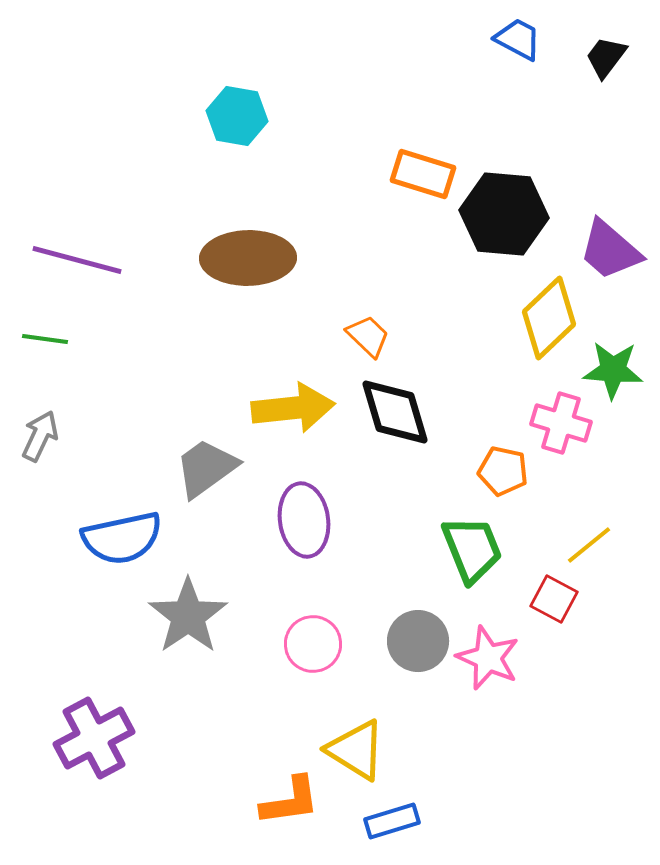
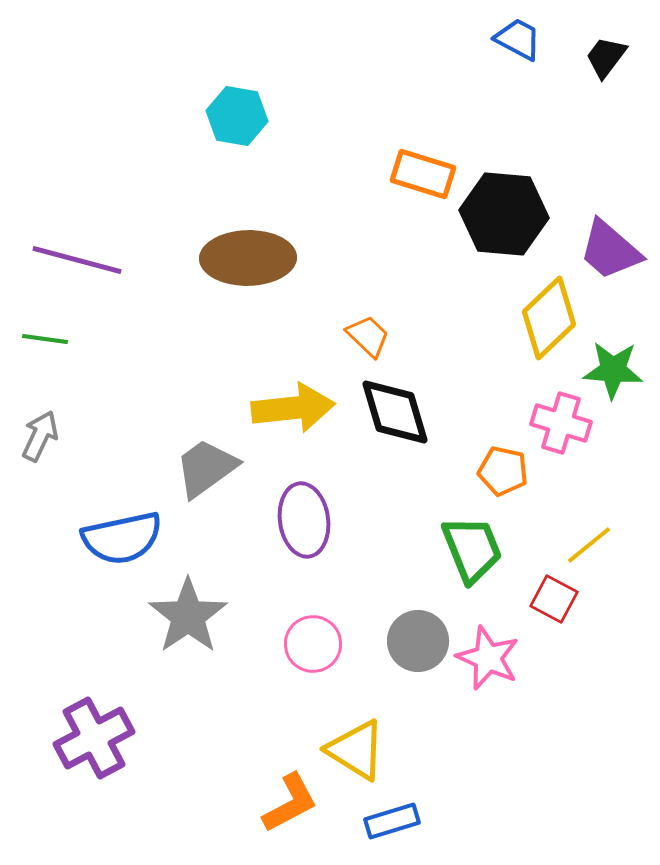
orange L-shape: moved 2 px down; rotated 20 degrees counterclockwise
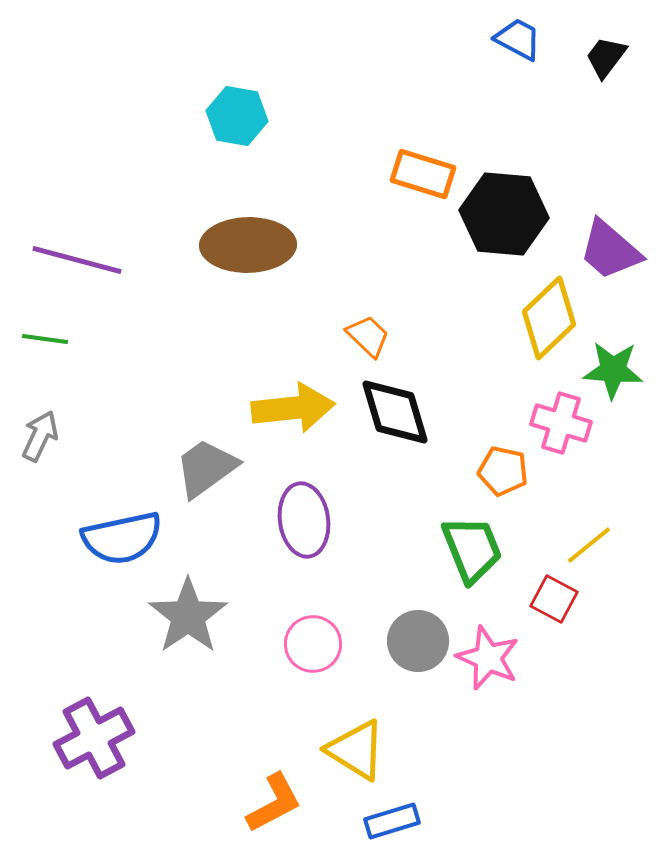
brown ellipse: moved 13 px up
orange L-shape: moved 16 px left
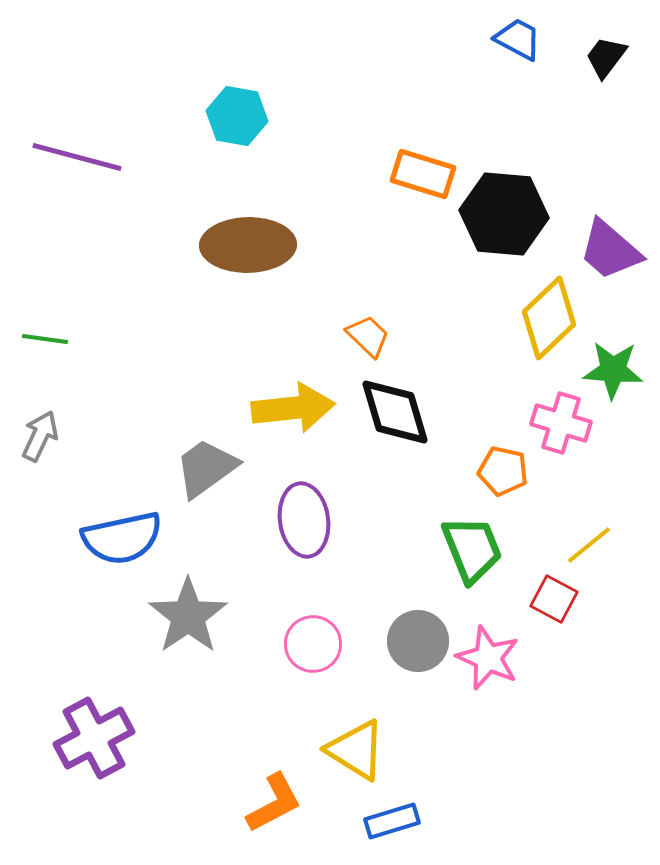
purple line: moved 103 px up
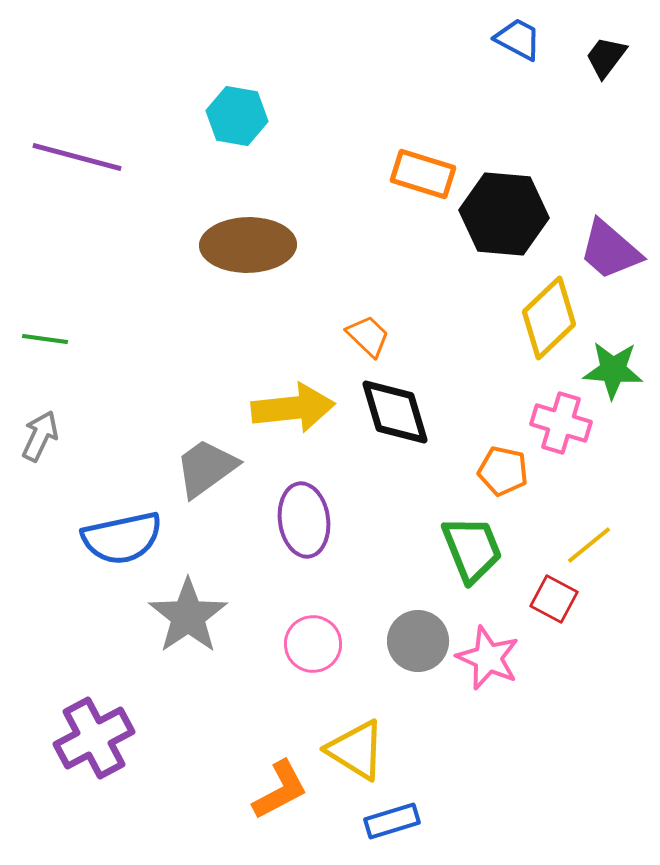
orange L-shape: moved 6 px right, 13 px up
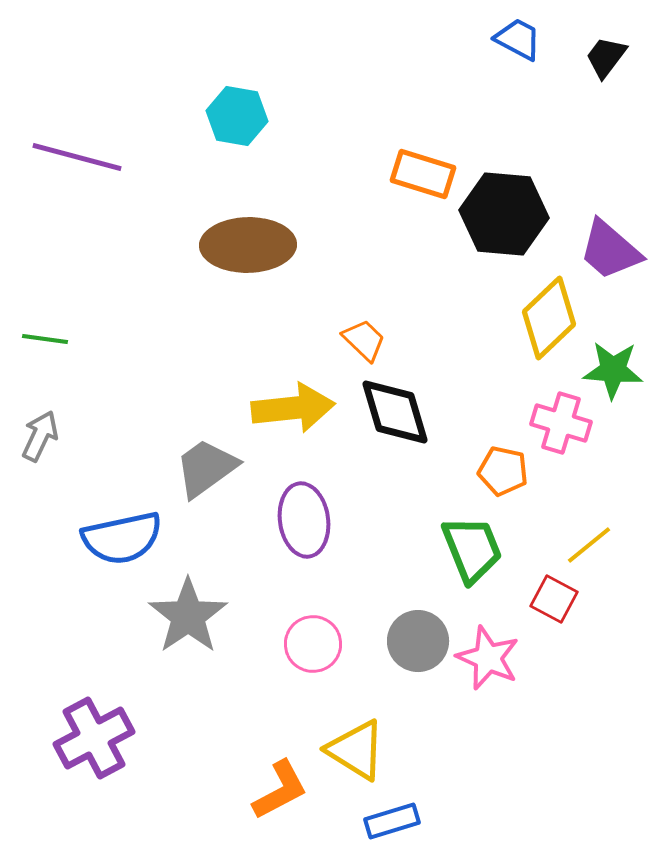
orange trapezoid: moved 4 px left, 4 px down
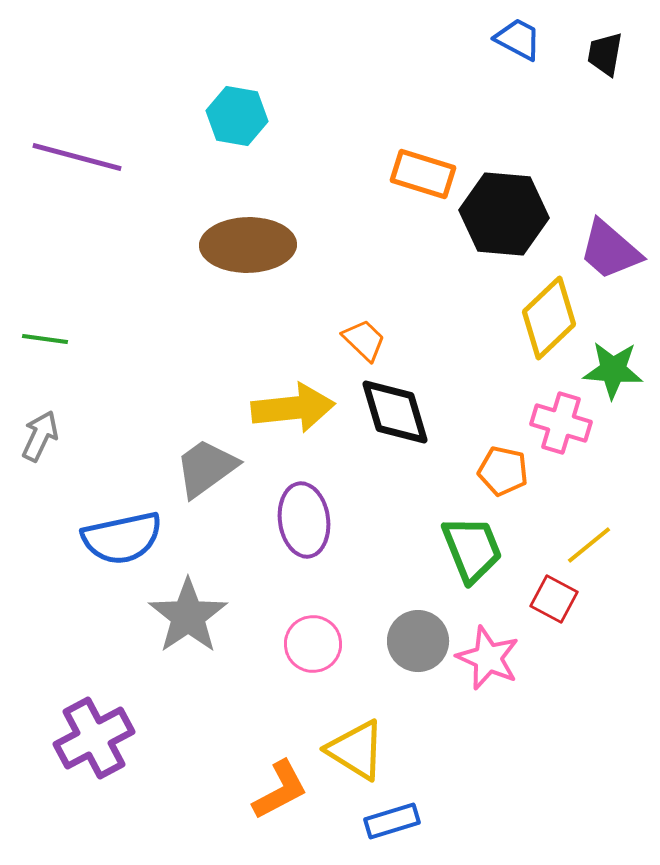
black trapezoid: moved 1 px left, 3 px up; rotated 27 degrees counterclockwise
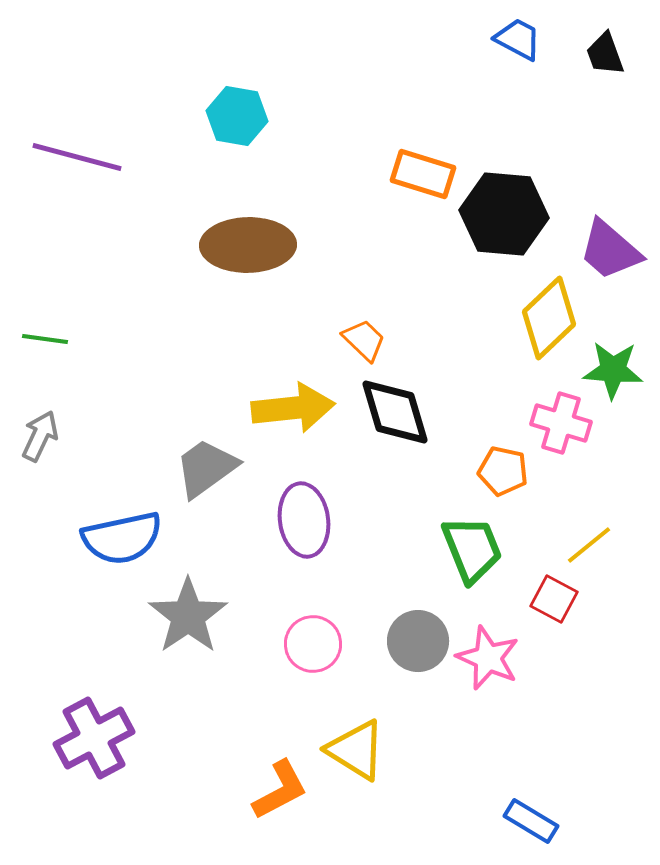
black trapezoid: rotated 30 degrees counterclockwise
blue rectangle: moved 139 px right; rotated 48 degrees clockwise
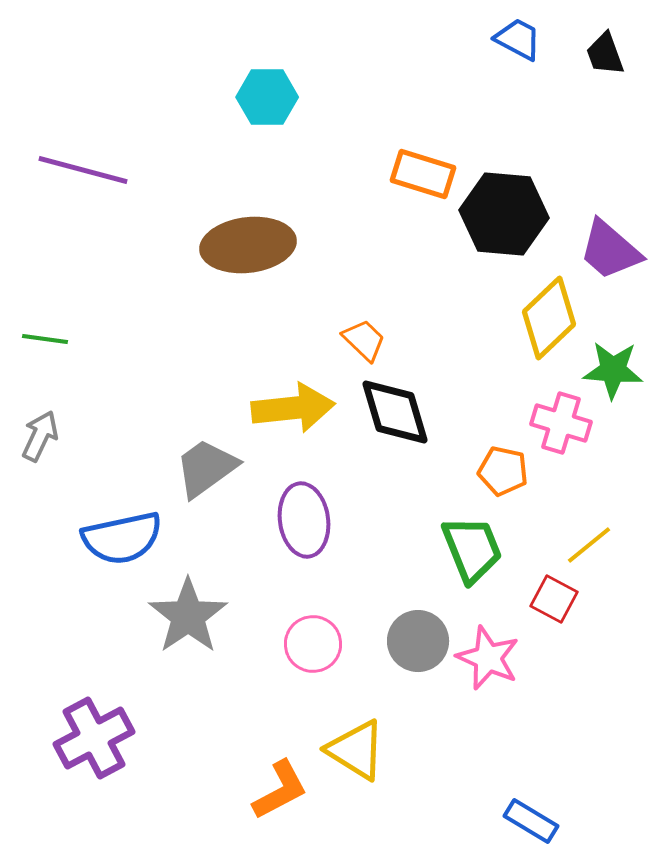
cyan hexagon: moved 30 px right, 19 px up; rotated 10 degrees counterclockwise
purple line: moved 6 px right, 13 px down
brown ellipse: rotated 6 degrees counterclockwise
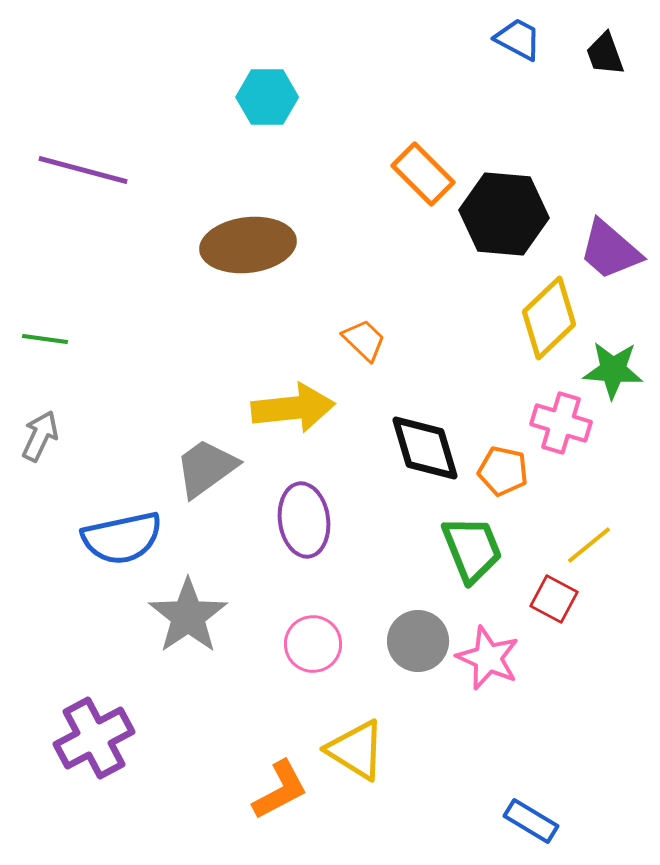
orange rectangle: rotated 28 degrees clockwise
black diamond: moved 30 px right, 36 px down
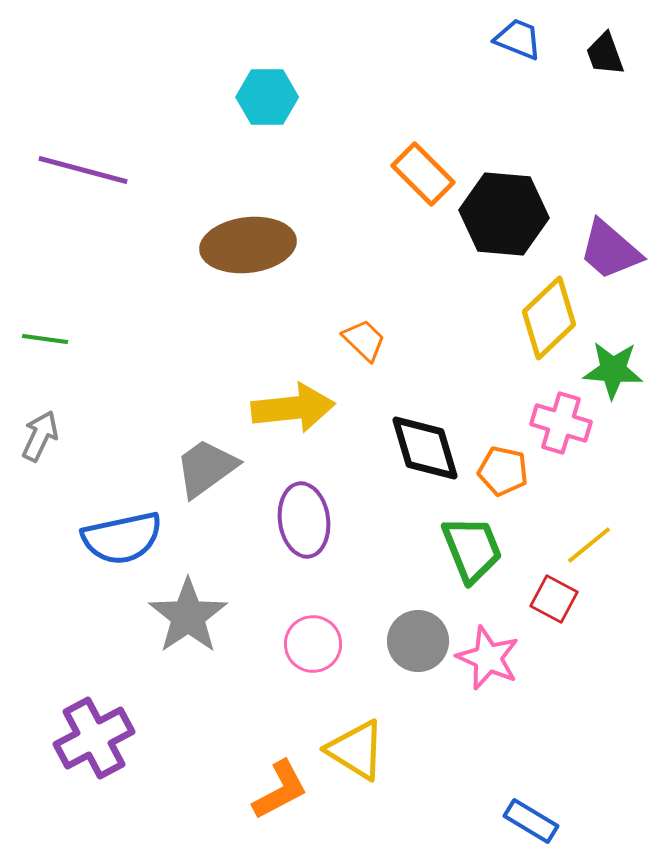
blue trapezoid: rotated 6 degrees counterclockwise
